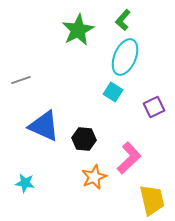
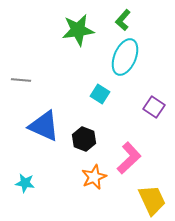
green star: rotated 20 degrees clockwise
gray line: rotated 24 degrees clockwise
cyan square: moved 13 px left, 2 px down
purple square: rotated 30 degrees counterclockwise
black hexagon: rotated 15 degrees clockwise
yellow trapezoid: rotated 12 degrees counterclockwise
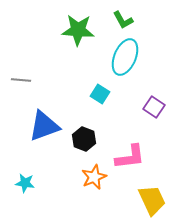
green L-shape: rotated 70 degrees counterclockwise
green star: rotated 12 degrees clockwise
blue triangle: rotated 44 degrees counterclockwise
pink L-shape: moved 1 px right, 1 px up; rotated 36 degrees clockwise
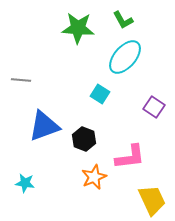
green star: moved 2 px up
cyan ellipse: rotated 18 degrees clockwise
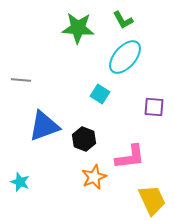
purple square: rotated 30 degrees counterclockwise
cyan star: moved 5 px left, 1 px up; rotated 12 degrees clockwise
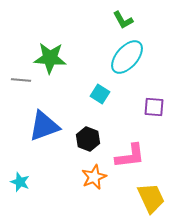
green star: moved 28 px left, 30 px down
cyan ellipse: moved 2 px right
black hexagon: moved 4 px right
pink L-shape: moved 1 px up
yellow trapezoid: moved 1 px left, 2 px up
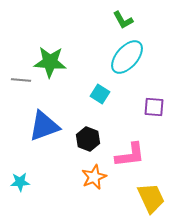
green star: moved 4 px down
pink L-shape: moved 1 px up
cyan star: rotated 24 degrees counterclockwise
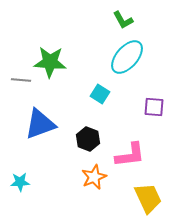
blue triangle: moved 4 px left, 2 px up
yellow trapezoid: moved 3 px left
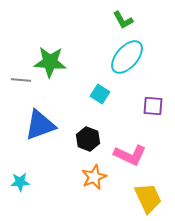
purple square: moved 1 px left, 1 px up
blue triangle: moved 1 px down
pink L-shape: rotated 32 degrees clockwise
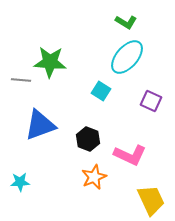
green L-shape: moved 3 px right, 2 px down; rotated 30 degrees counterclockwise
cyan square: moved 1 px right, 3 px up
purple square: moved 2 px left, 5 px up; rotated 20 degrees clockwise
yellow trapezoid: moved 3 px right, 2 px down
